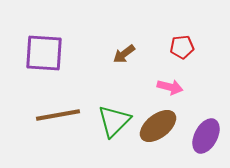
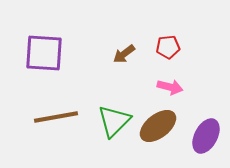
red pentagon: moved 14 px left
brown line: moved 2 px left, 2 px down
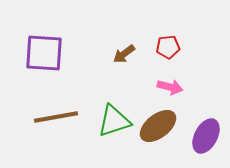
green triangle: rotated 27 degrees clockwise
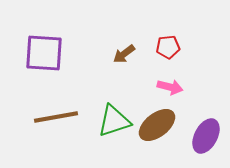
brown ellipse: moved 1 px left, 1 px up
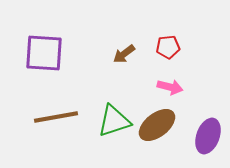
purple ellipse: moved 2 px right; rotated 8 degrees counterclockwise
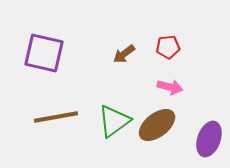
purple square: rotated 9 degrees clockwise
green triangle: rotated 18 degrees counterclockwise
purple ellipse: moved 1 px right, 3 px down
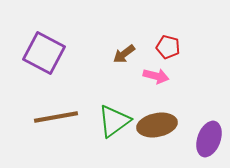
red pentagon: rotated 20 degrees clockwise
purple square: rotated 15 degrees clockwise
pink arrow: moved 14 px left, 11 px up
brown ellipse: rotated 27 degrees clockwise
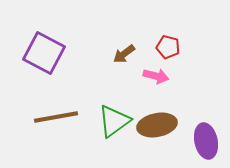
purple ellipse: moved 3 px left, 2 px down; rotated 32 degrees counterclockwise
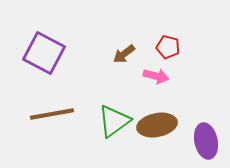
brown line: moved 4 px left, 3 px up
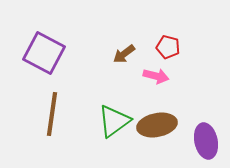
brown line: rotated 72 degrees counterclockwise
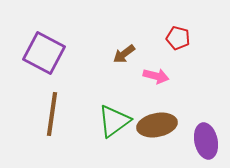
red pentagon: moved 10 px right, 9 px up
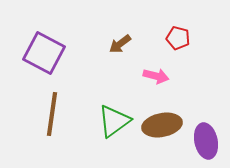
brown arrow: moved 4 px left, 10 px up
brown ellipse: moved 5 px right
